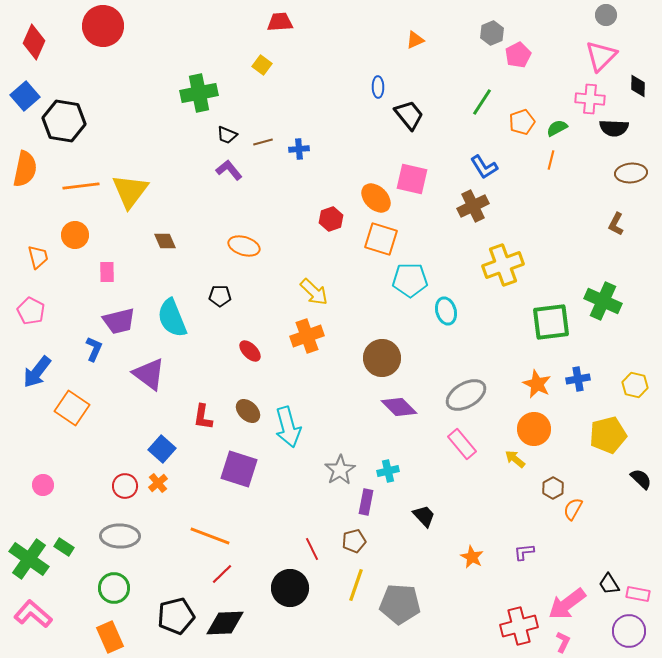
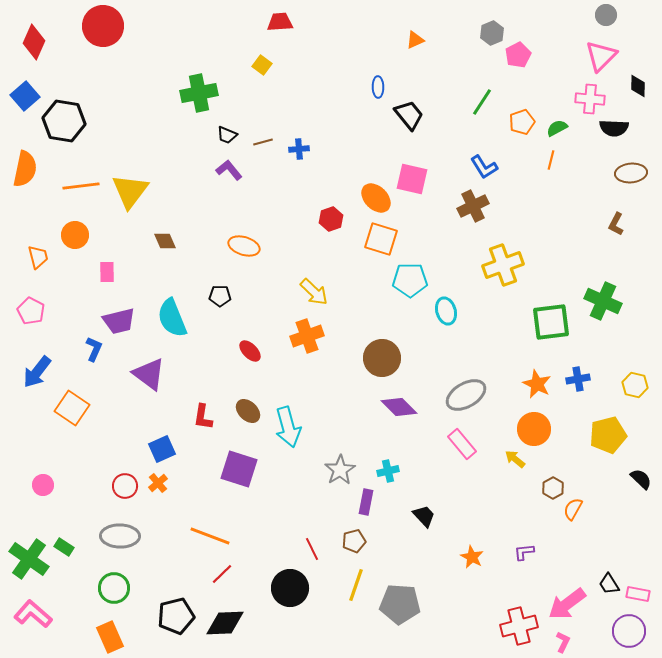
blue square at (162, 449): rotated 24 degrees clockwise
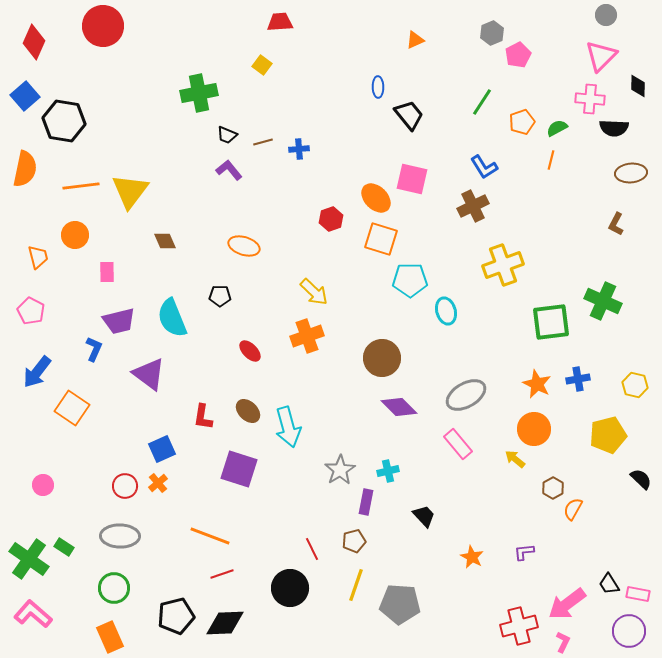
pink rectangle at (462, 444): moved 4 px left
red line at (222, 574): rotated 25 degrees clockwise
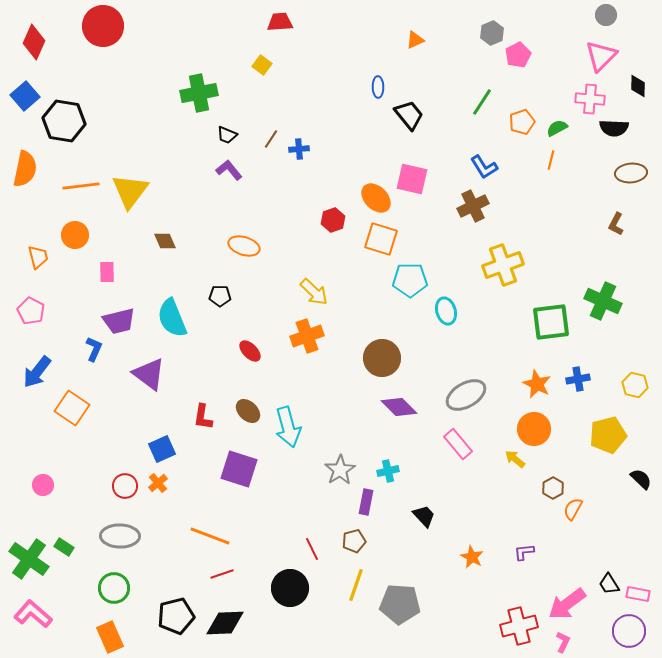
brown line at (263, 142): moved 8 px right, 3 px up; rotated 42 degrees counterclockwise
red hexagon at (331, 219): moved 2 px right, 1 px down
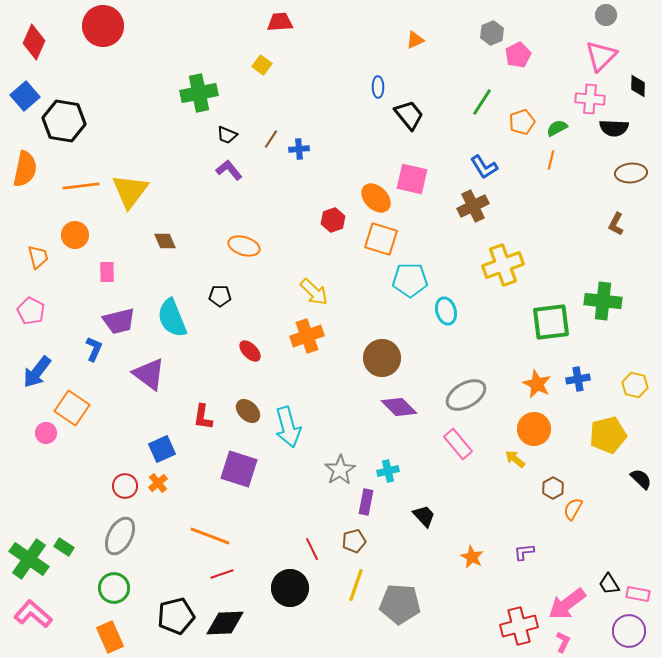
green cross at (603, 301): rotated 18 degrees counterclockwise
pink circle at (43, 485): moved 3 px right, 52 px up
gray ellipse at (120, 536): rotated 63 degrees counterclockwise
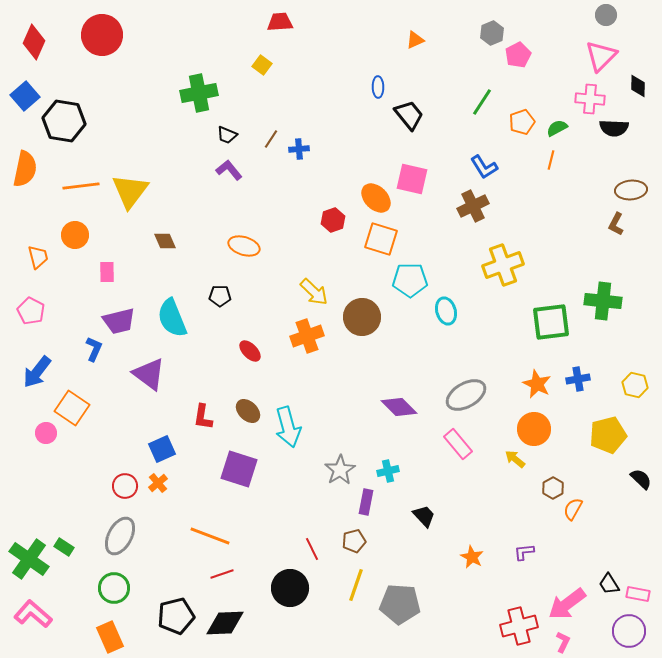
red circle at (103, 26): moved 1 px left, 9 px down
brown ellipse at (631, 173): moved 17 px down
brown circle at (382, 358): moved 20 px left, 41 px up
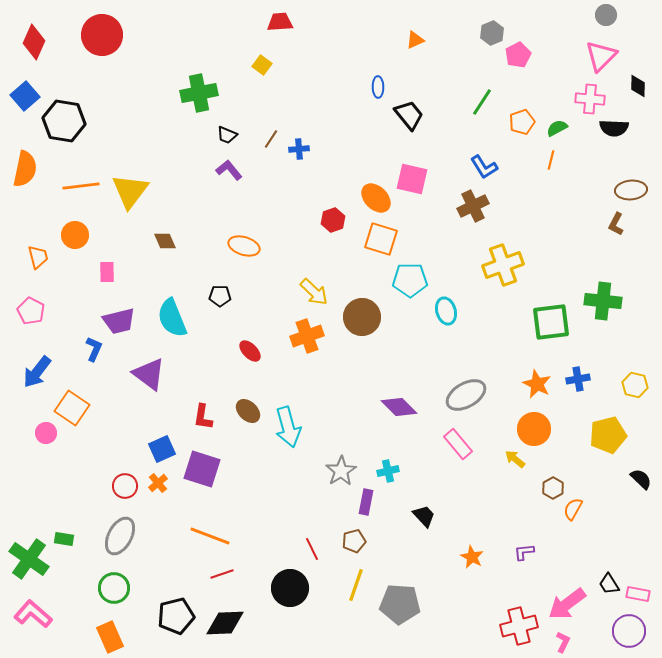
purple square at (239, 469): moved 37 px left
gray star at (340, 470): moved 1 px right, 1 px down
green rectangle at (64, 547): moved 8 px up; rotated 24 degrees counterclockwise
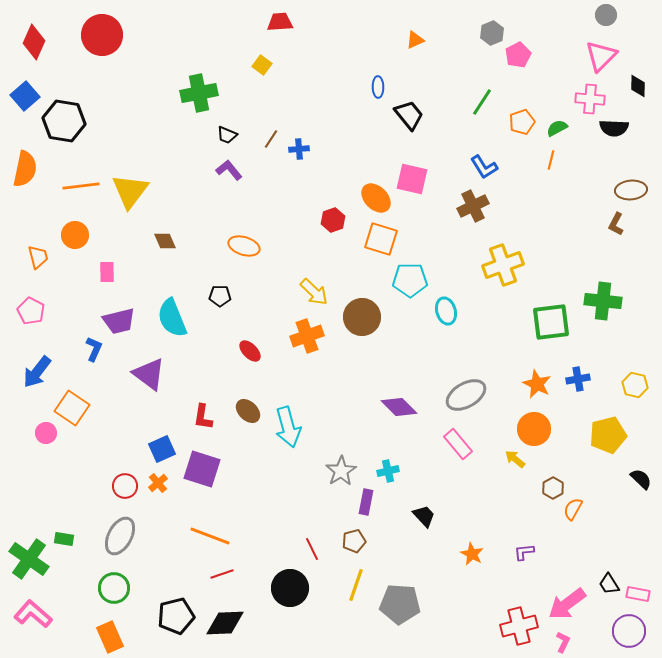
orange star at (472, 557): moved 3 px up
